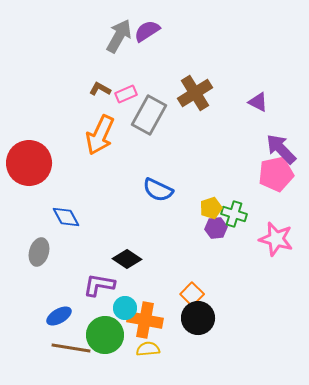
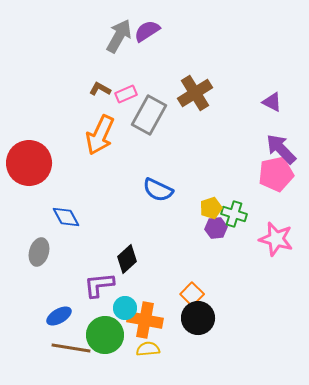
purple triangle: moved 14 px right
black diamond: rotated 76 degrees counterclockwise
purple L-shape: rotated 16 degrees counterclockwise
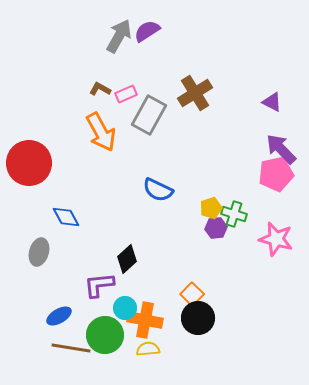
orange arrow: moved 1 px right, 3 px up; rotated 54 degrees counterclockwise
